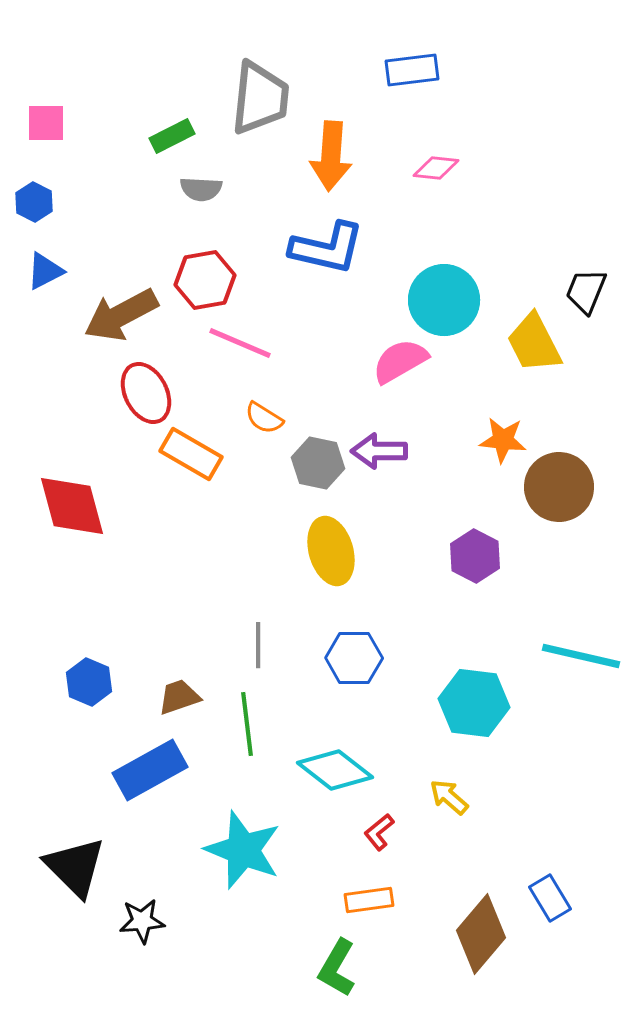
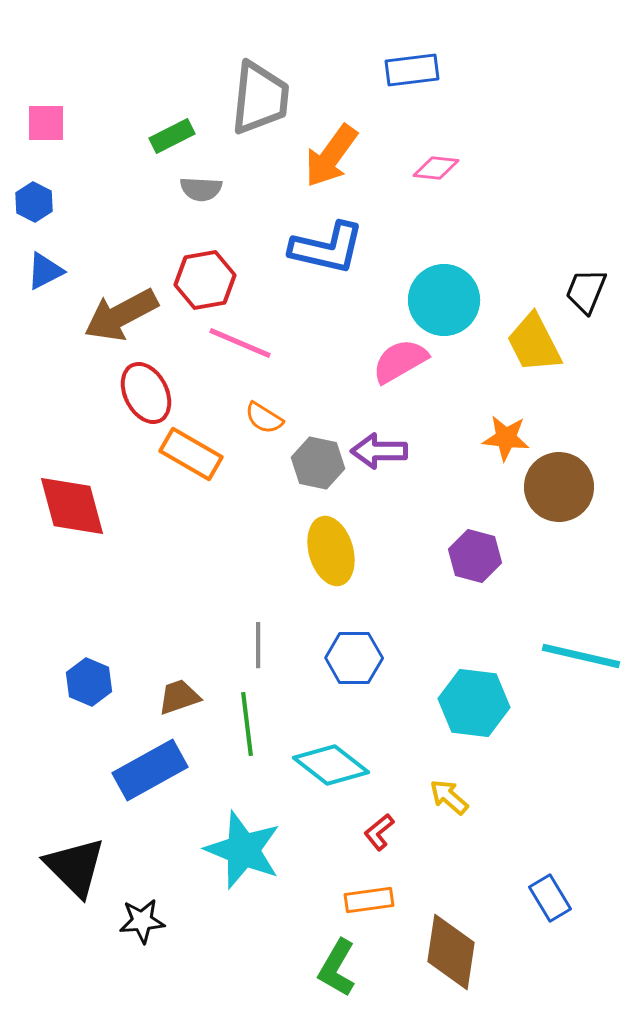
orange arrow at (331, 156): rotated 32 degrees clockwise
orange star at (503, 440): moved 3 px right, 2 px up
purple hexagon at (475, 556): rotated 12 degrees counterclockwise
cyan diamond at (335, 770): moved 4 px left, 5 px up
brown diamond at (481, 934): moved 30 px left, 18 px down; rotated 32 degrees counterclockwise
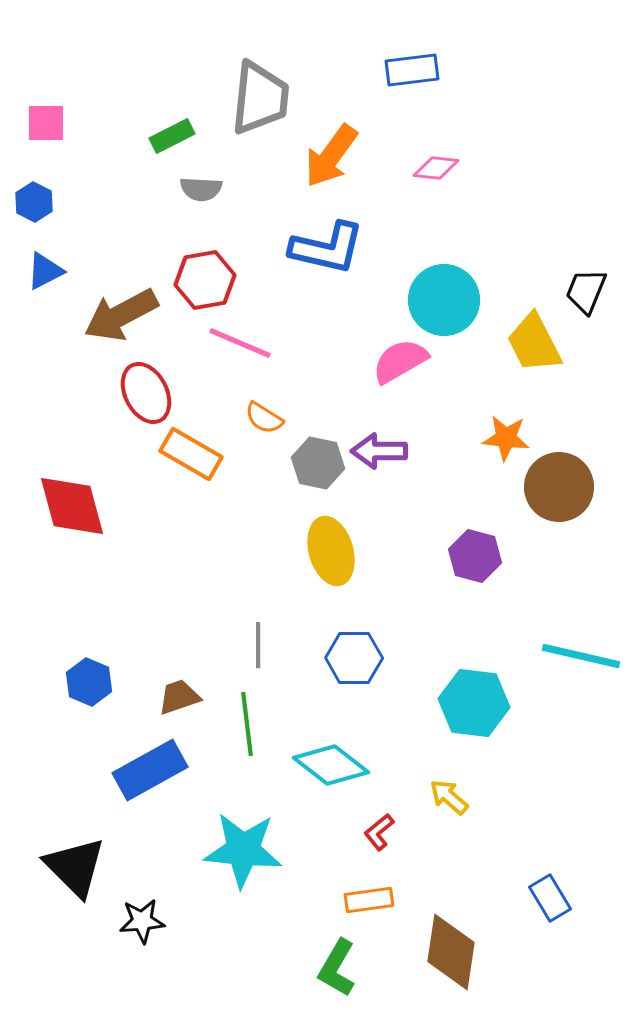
cyan star at (243, 850): rotated 16 degrees counterclockwise
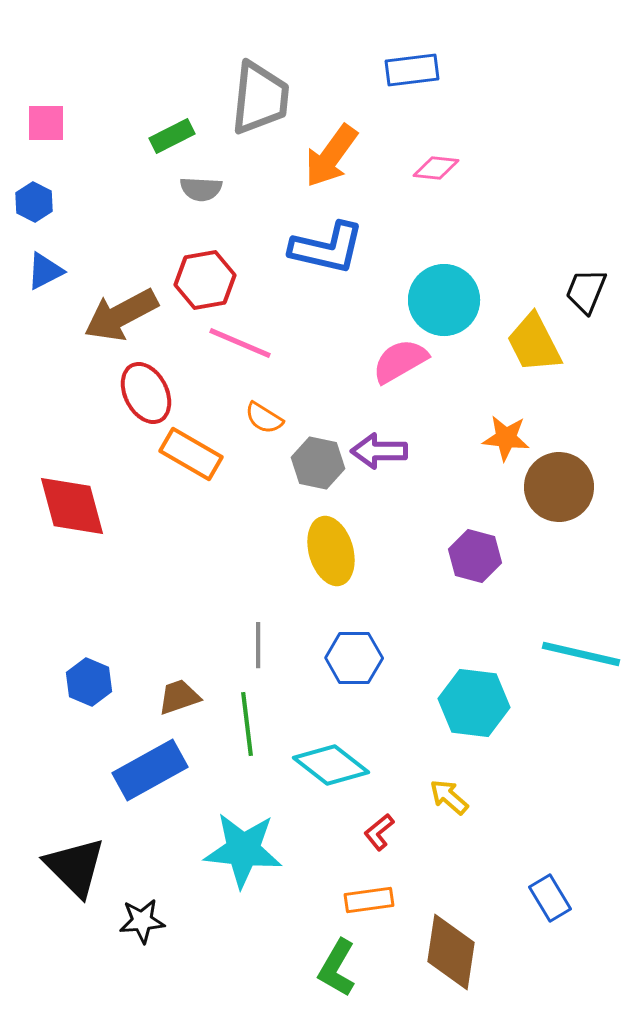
cyan line at (581, 656): moved 2 px up
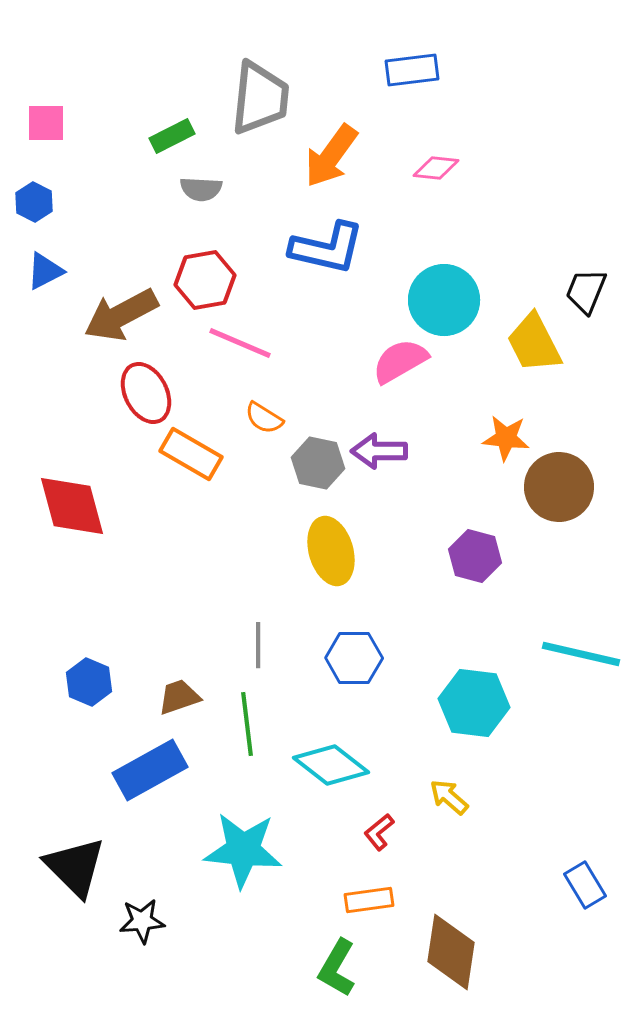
blue rectangle at (550, 898): moved 35 px right, 13 px up
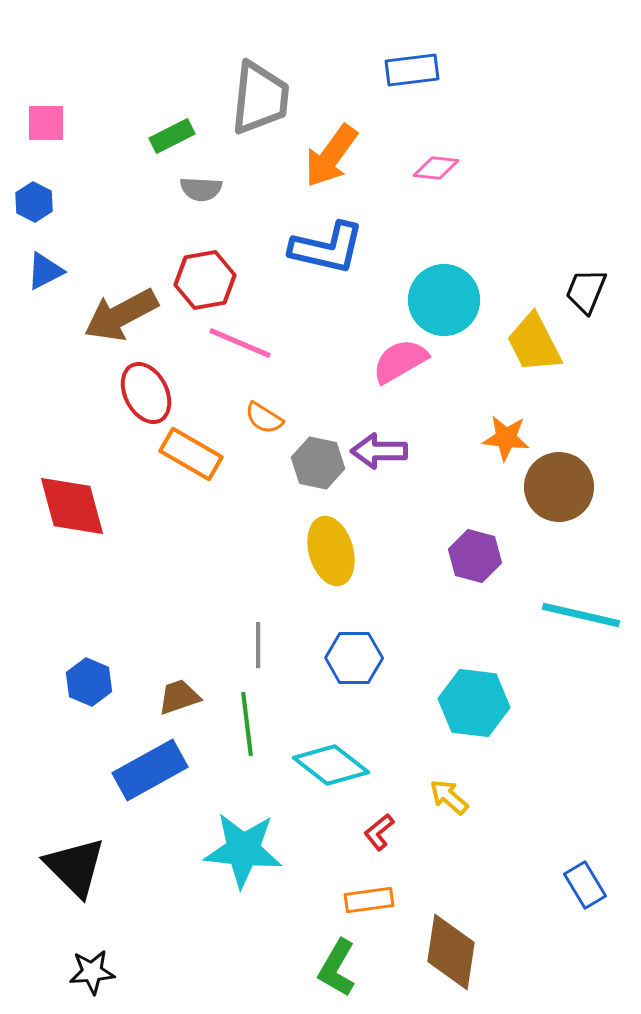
cyan line at (581, 654): moved 39 px up
black star at (142, 921): moved 50 px left, 51 px down
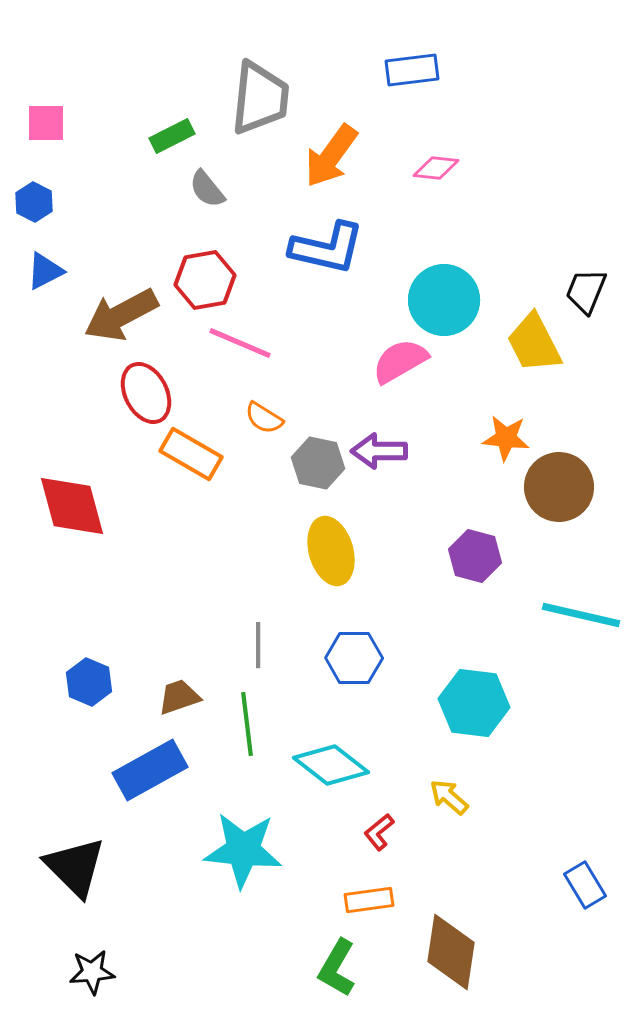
gray semicircle at (201, 189): moved 6 px right; rotated 48 degrees clockwise
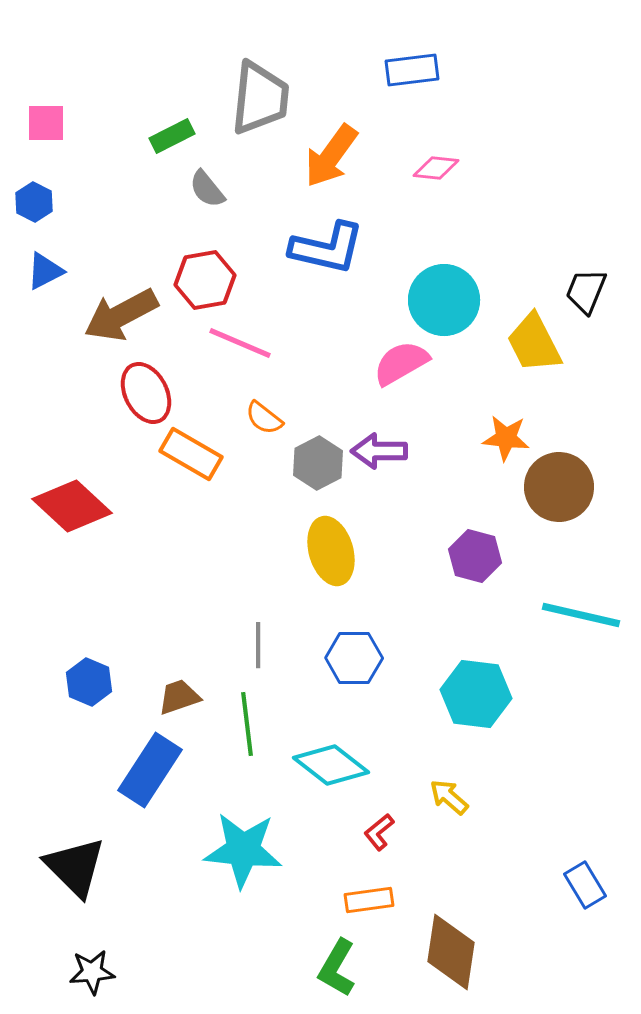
pink semicircle at (400, 361): moved 1 px right, 2 px down
orange semicircle at (264, 418): rotated 6 degrees clockwise
gray hexagon at (318, 463): rotated 21 degrees clockwise
red diamond at (72, 506): rotated 32 degrees counterclockwise
cyan hexagon at (474, 703): moved 2 px right, 9 px up
blue rectangle at (150, 770): rotated 28 degrees counterclockwise
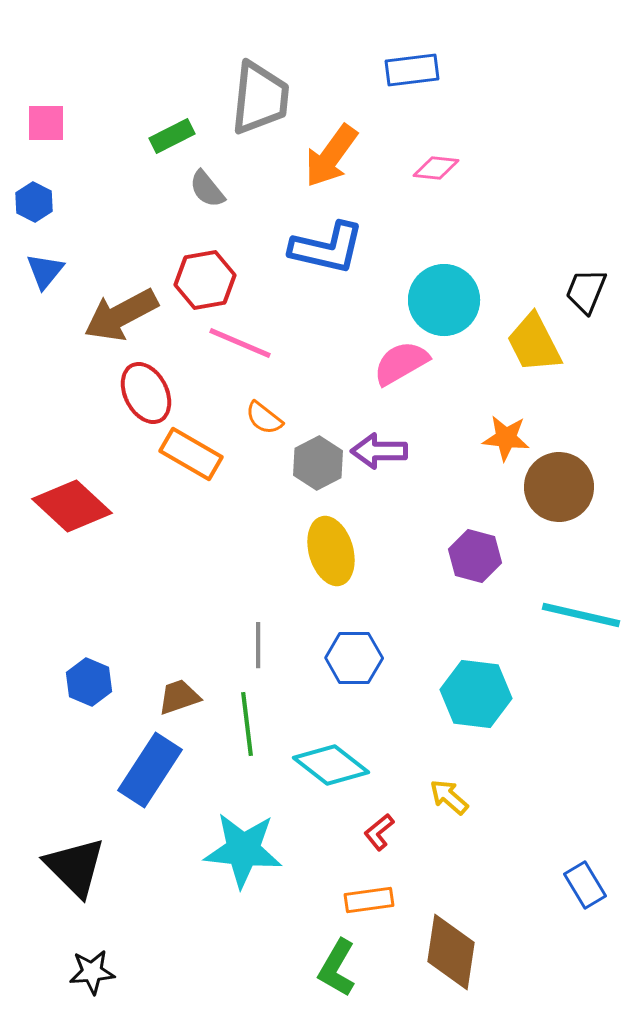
blue triangle at (45, 271): rotated 24 degrees counterclockwise
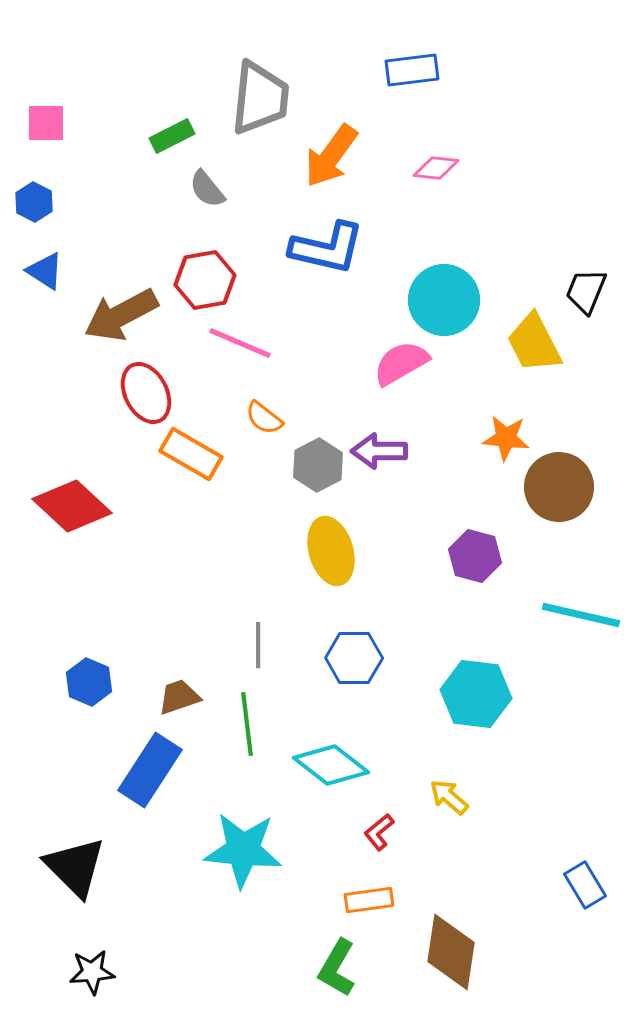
blue triangle at (45, 271): rotated 36 degrees counterclockwise
gray hexagon at (318, 463): moved 2 px down
